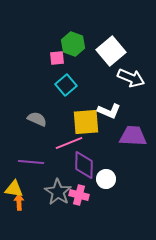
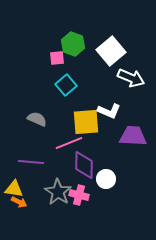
orange arrow: rotated 119 degrees clockwise
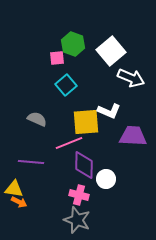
gray star: moved 19 px right, 28 px down; rotated 12 degrees counterclockwise
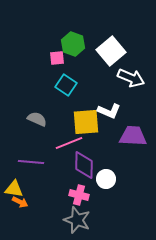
cyan square: rotated 15 degrees counterclockwise
orange arrow: moved 1 px right
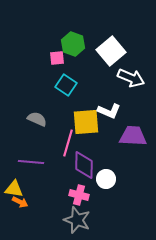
pink line: moved 1 px left; rotated 52 degrees counterclockwise
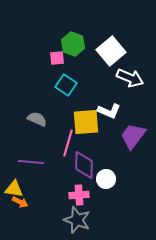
white arrow: moved 1 px left
purple trapezoid: rotated 56 degrees counterclockwise
pink cross: rotated 18 degrees counterclockwise
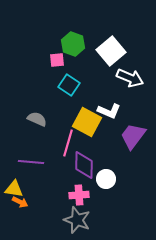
pink square: moved 2 px down
cyan square: moved 3 px right
yellow square: moved 1 px right; rotated 32 degrees clockwise
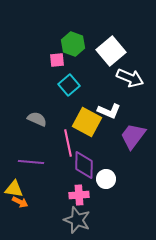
cyan square: rotated 15 degrees clockwise
pink line: rotated 28 degrees counterclockwise
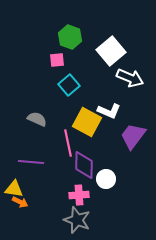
green hexagon: moved 3 px left, 7 px up
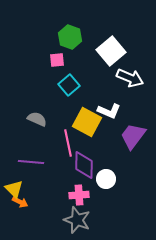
yellow triangle: rotated 36 degrees clockwise
